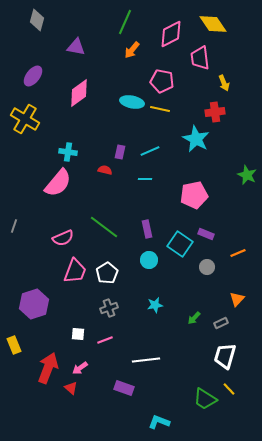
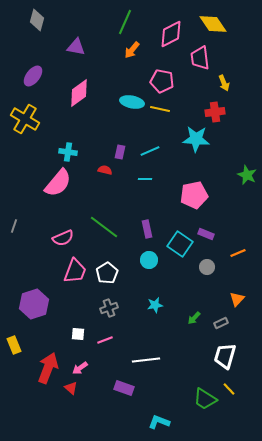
cyan star at (196, 139): rotated 24 degrees counterclockwise
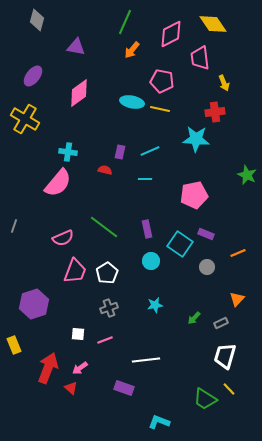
cyan circle at (149, 260): moved 2 px right, 1 px down
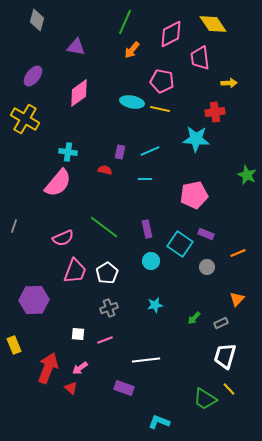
yellow arrow at (224, 83): moved 5 px right; rotated 70 degrees counterclockwise
purple hexagon at (34, 304): moved 4 px up; rotated 16 degrees clockwise
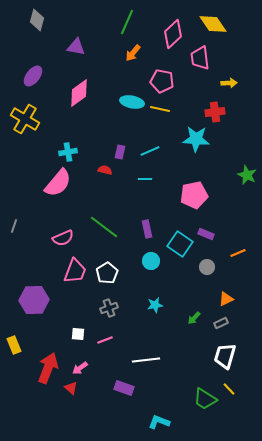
green line at (125, 22): moved 2 px right
pink diamond at (171, 34): moved 2 px right; rotated 16 degrees counterclockwise
orange arrow at (132, 50): moved 1 px right, 3 px down
cyan cross at (68, 152): rotated 18 degrees counterclockwise
orange triangle at (237, 299): moved 11 px left; rotated 21 degrees clockwise
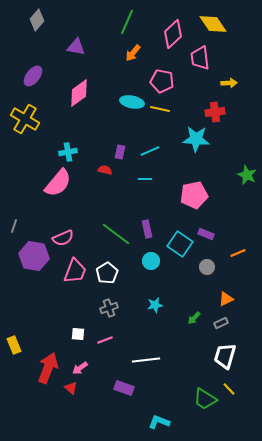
gray diamond at (37, 20): rotated 25 degrees clockwise
green line at (104, 227): moved 12 px right, 7 px down
purple hexagon at (34, 300): moved 44 px up; rotated 12 degrees clockwise
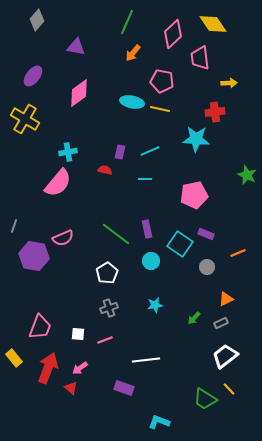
pink trapezoid at (75, 271): moved 35 px left, 56 px down
yellow rectangle at (14, 345): moved 13 px down; rotated 18 degrees counterclockwise
white trapezoid at (225, 356): rotated 36 degrees clockwise
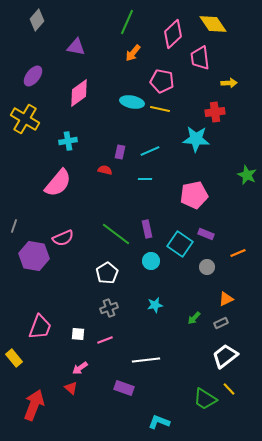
cyan cross at (68, 152): moved 11 px up
red arrow at (48, 368): moved 14 px left, 37 px down
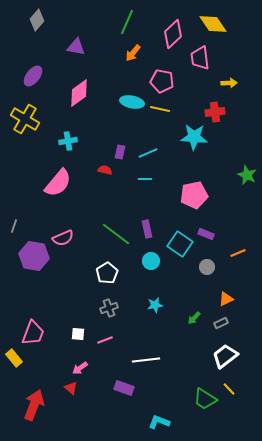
cyan star at (196, 139): moved 2 px left, 2 px up
cyan line at (150, 151): moved 2 px left, 2 px down
pink trapezoid at (40, 327): moved 7 px left, 6 px down
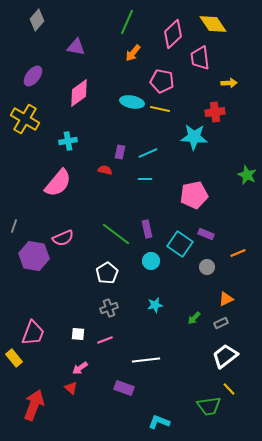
green trapezoid at (205, 399): moved 4 px right, 7 px down; rotated 40 degrees counterclockwise
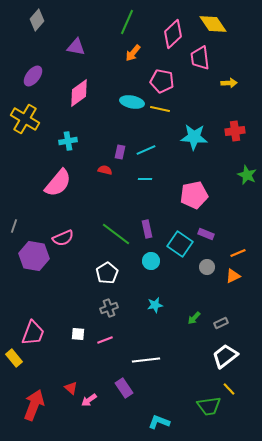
red cross at (215, 112): moved 20 px right, 19 px down
cyan line at (148, 153): moved 2 px left, 3 px up
orange triangle at (226, 299): moved 7 px right, 23 px up
pink arrow at (80, 368): moved 9 px right, 32 px down
purple rectangle at (124, 388): rotated 36 degrees clockwise
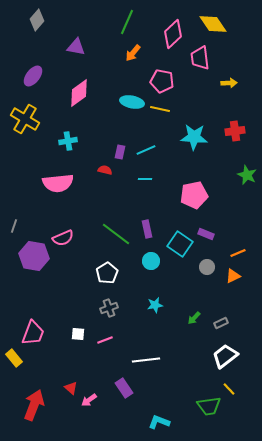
pink semicircle at (58, 183): rotated 44 degrees clockwise
